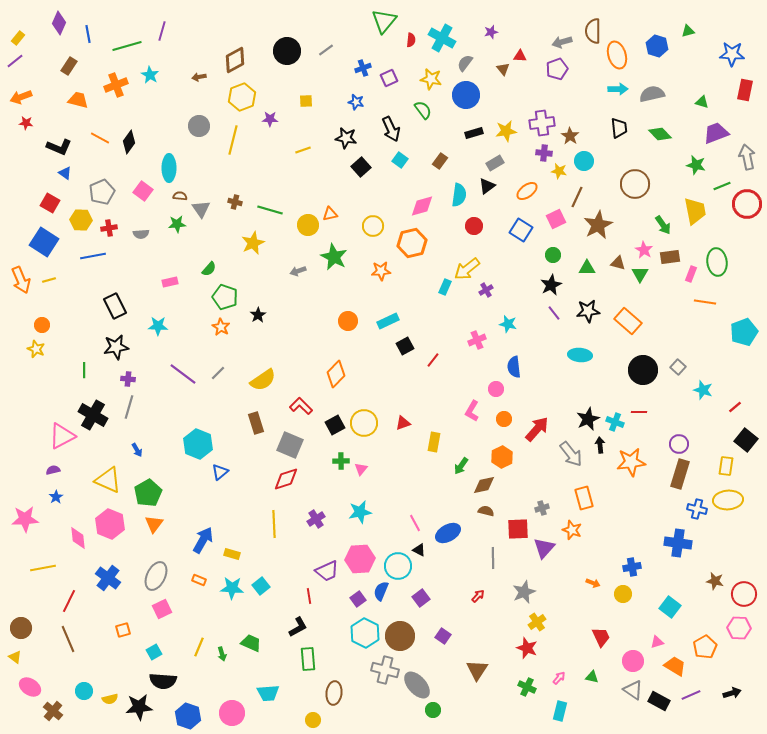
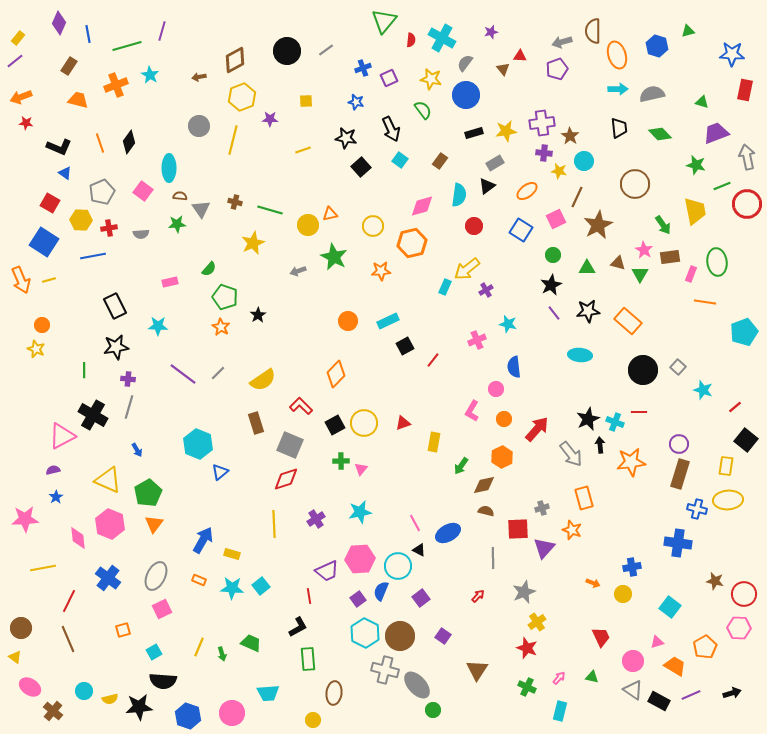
orange line at (100, 138): moved 5 px down; rotated 42 degrees clockwise
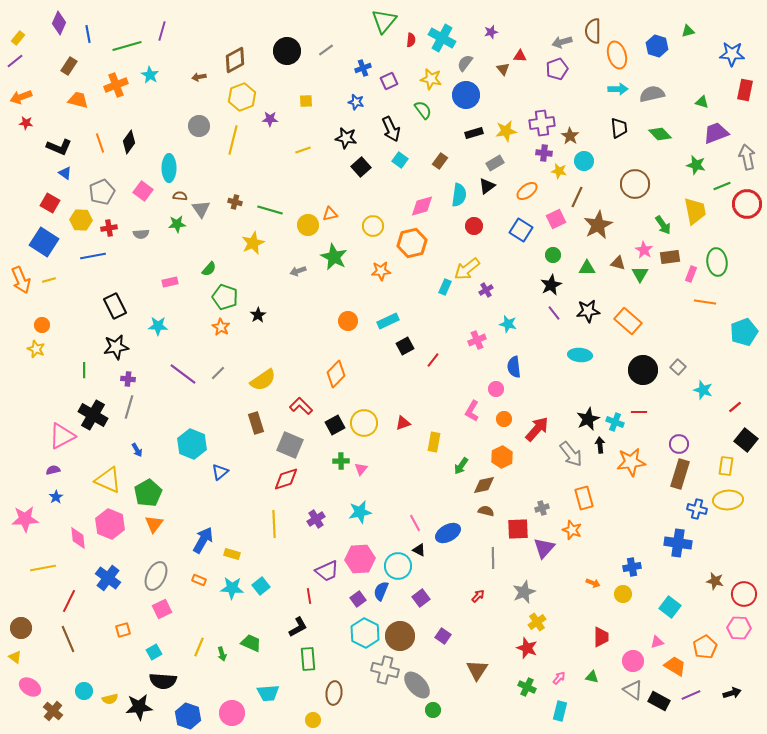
purple square at (389, 78): moved 3 px down
cyan hexagon at (198, 444): moved 6 px left
red trapezoid at (601, 637): rotated 25 degrees clockwise
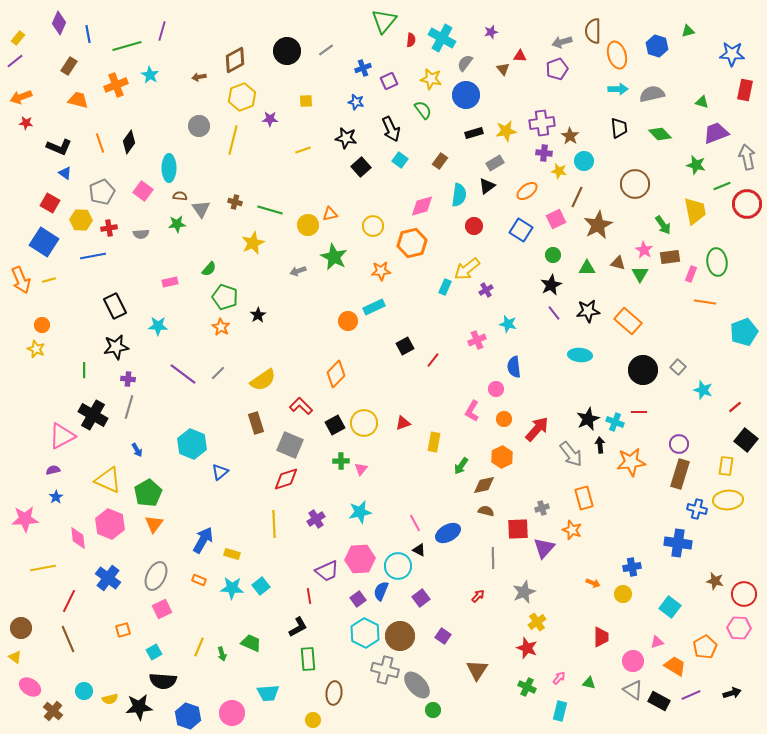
cyan rectangle at (388, 321): moved 14 px left, 14 px up
green triangle at (592, 677): moved 3 px left, 6 px down
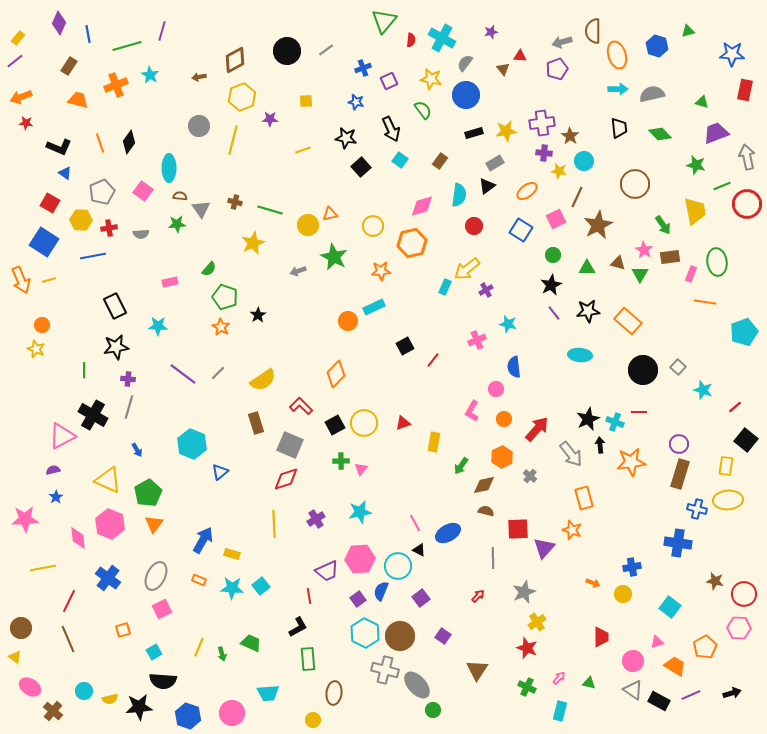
gray cross at (542, 508): moved 12 px left, 32 px up; rotated 32 degrees counterclockwise
